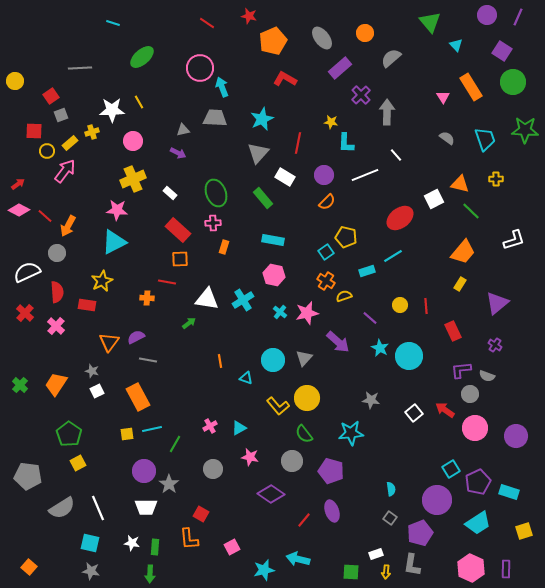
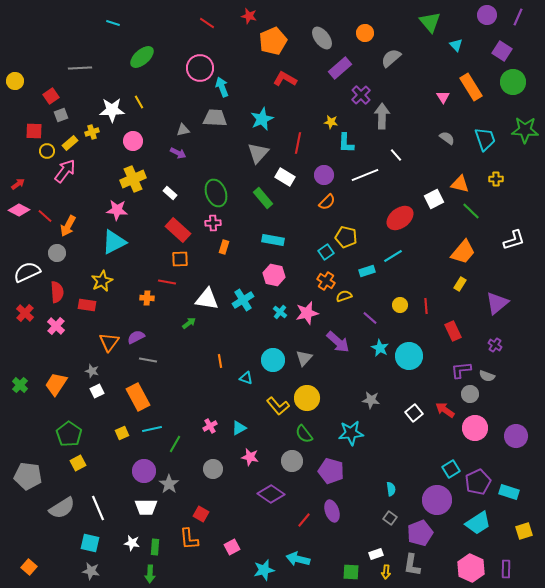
gray arrow at (387, 112): moved 5 px left, 4 px down
yellow square at (127, 434): moved 5 px left, 1 px up; rotated 16 degrees counterclockwise
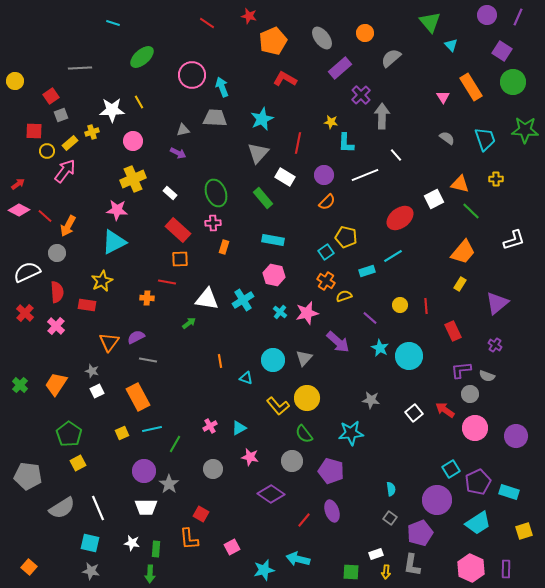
cyan triangle at (456, 45): moved 5 px left
pink circle at (200, 68): moved 8 px left, 7 px down
green rectangle at (155, 547): moved 1 px right, 2 px down
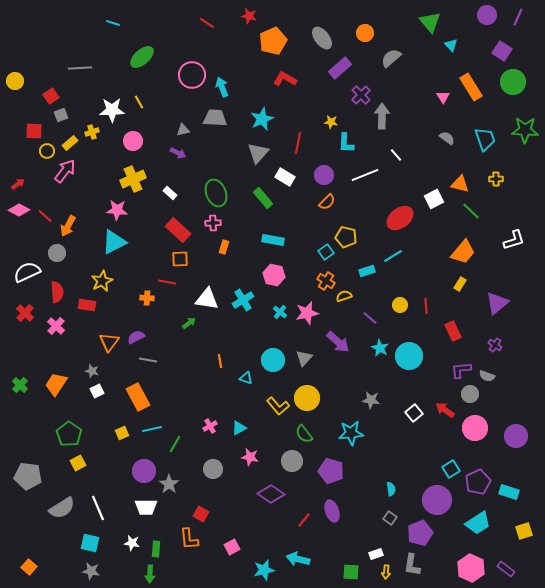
purple rectangle at (506, 569): rotated 54 degrees counterclockwise
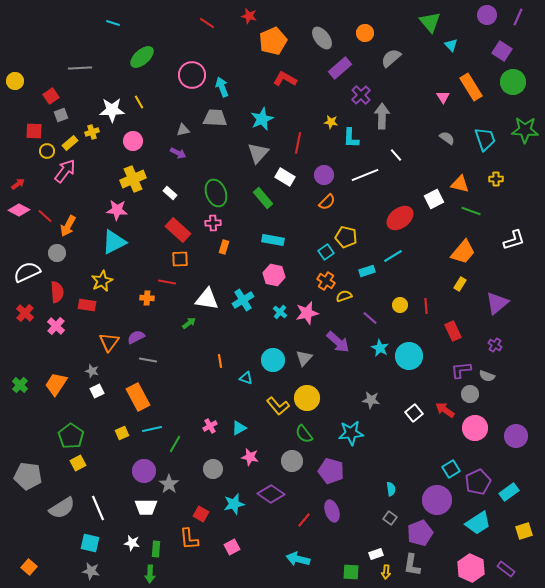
cyan L-shape at (346, 143): moved 5 px right, 5 px up
green line at (471, 211): rotated 24 degrees counterclockwise
green pentagon at (69, 434): moved 2 px right, 2 px down
cyan rectangle at (509, 492): rotated 54 degrees counterclockwise
cyan star at (264, 570): moved 30 px left, 66 px up
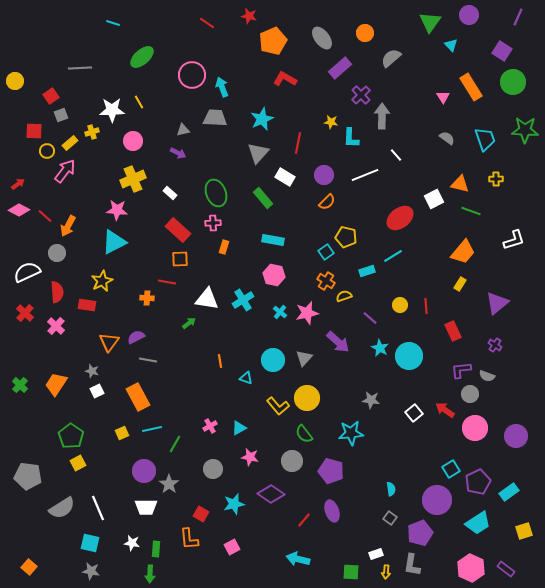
purple circle at (487, 15): moved 18 px left
green triangle at (430, 22): rotated 15 degrees clockwise
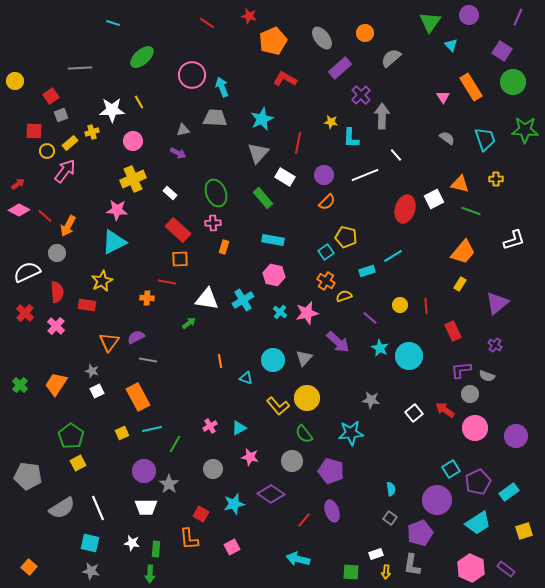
red ellipse at (400, 218): moved 5 px right, 9 px up; rotated 36 degrees counterclockwise
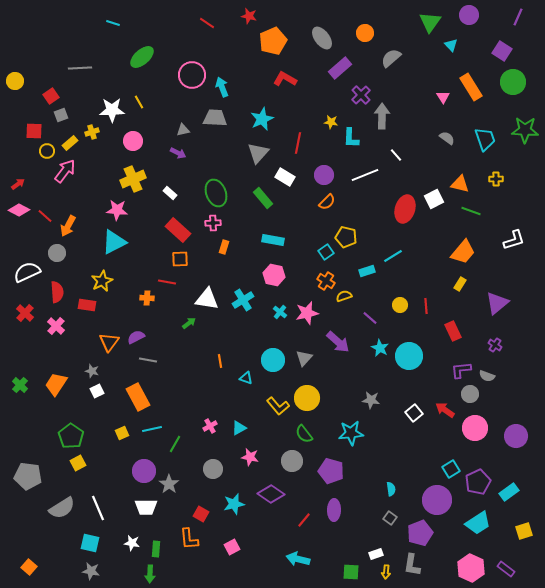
purple ellipse at (332, 511): moved 2 px right, 1 px up; rotated 20 degrees clockwise
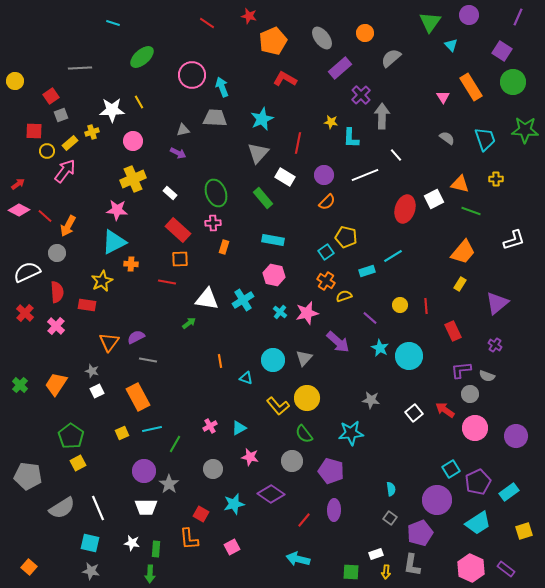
orange cross at (147, 298): moved 16 px left, 34 px up
